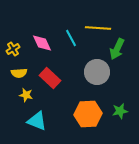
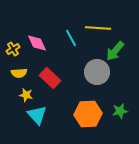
pink diamond: moved 5 px left
green arrow: moved 2 px left, 2 px down; rotated 15 degrees clockwise
cyan triangle: moved 6 px up; rotated 25 degrees clockwise
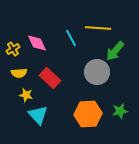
cyan triangle: moved 1 px right
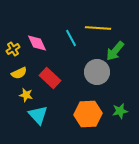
yellow semicircle: rotated 21 degrees counterclockwise
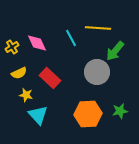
yellow cross: moved 1 px left, 2 px up
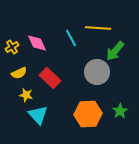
green star: rotated 21 degrees counterclockwise
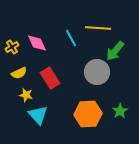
red rectangle: rotated 15 degrees clockwise
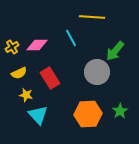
yellow line: moved 6 px left, 11 px up
pink diamond: moved 2 px down; rotated 65 degrees counterclockwise
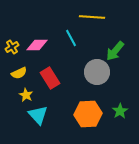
yellow star: rotated 16 degrees clockwise
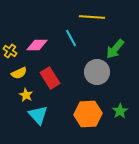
yellow cross: moved 2 px left, 4 px down; rotated 24 degrees counterclockwise
green arrow: moved 2 px up
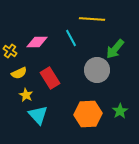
yellow line: moved 2 px down
pink diamond: moved 3 px up
gray circle: moved 2 px up
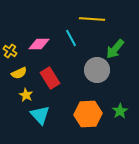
pink diamond: moved 2 px right, 2 px down
cyan triangle: moved 2 px right
